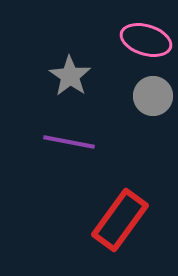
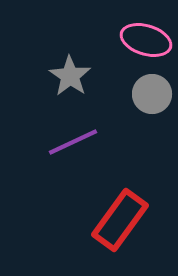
gray circle: moved 1 px left, 2 px up
purple line: moved 4 px right; rotated 36 degrees counterclockwise
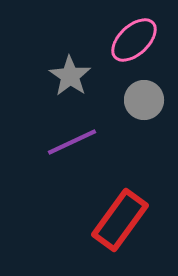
pink ellipse: moved 12 px left; rotated 60 degrees counterclockwise
gray circle: moved 8 px left, 6 px down
purple line: moved 1 px left
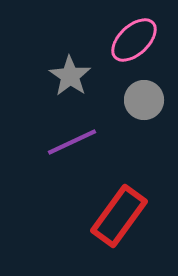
red rectangle: moved 1 px left, 4 px up
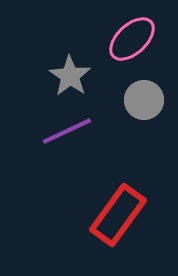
pink ellipse: moved 2 px left, 1 px up
purple line: moved 5 px left, 11 px up
red rectangle: moved 1 px left, 1 px up
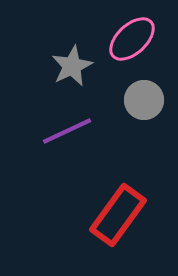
gray star: moved 2 px right, 10 px up; rotated 12 degrees clockwise
